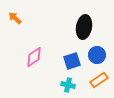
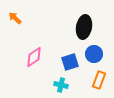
blue circle: moved 3 px left, 1 px up
blue square: moved 2 px left, 1 px down
orange rectangle: rotated 36 degrees counterclockwise
cyan cross: moved 7 px left
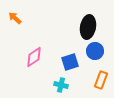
black ellipse: moved 4 px right
blue circle: moved 1 px right, 3 px up
orange rectangle: moved 2 px right
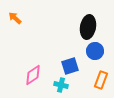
pink diamond: moved 1 px left, 18 px down
blue square: moved 4 px down
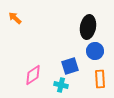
orange rectangle: moved 1 px left, 1 px up; rotated 24 degrees counterclockwise
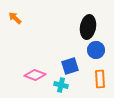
blue circle: moved 1 px right, 1 px up
pink diamond: moved 2 px right; rotated 55 degrees clockwise
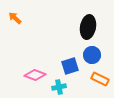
blue circle: moved 4 px left, 5 px down
orange rectangle: rotated 60 degrees counterclockwise
cyan cross: moved 2 px left, 2 px down; rotated 24 degrees counterclockwise
